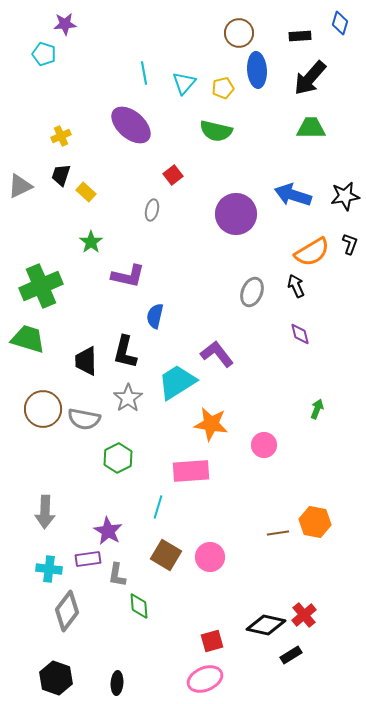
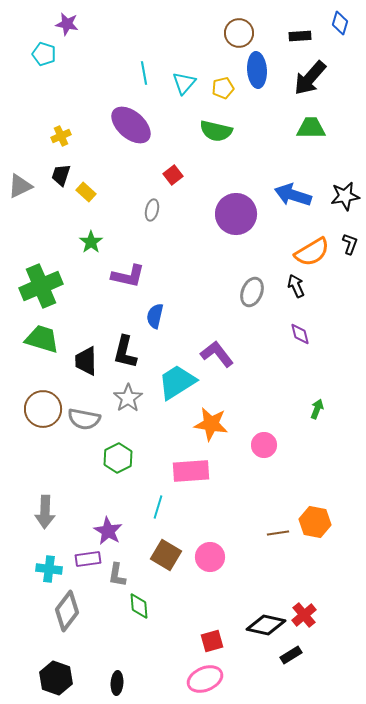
purple star at (65, 24): moved 2 px right; rotated 15 degrees clockwise
green trapezoid at (28, 339): moved 14 px right
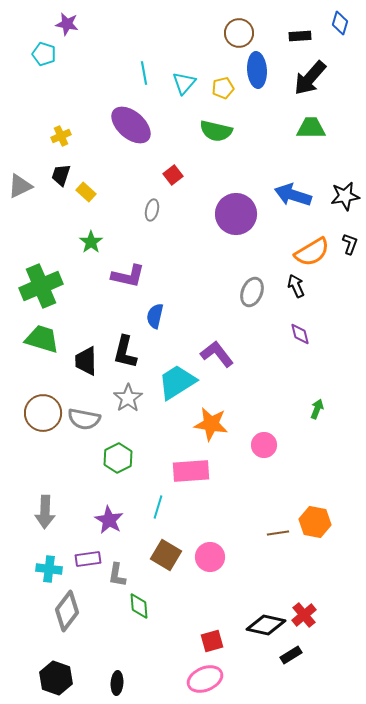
brown circle at (43, 409): moved 4 px down
purple star at (108, 531): moved 1 px right, 11 px up
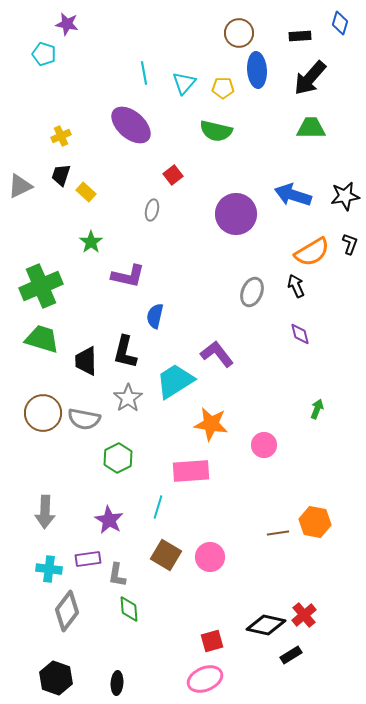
yellow pentagon at (223, 88): rotated 15 degrees clockwise
cyan trapezoid at (177, 382): moved 2 px left, 1 px up
green diamond at (139, 606): moved 10 px left, 3 px down
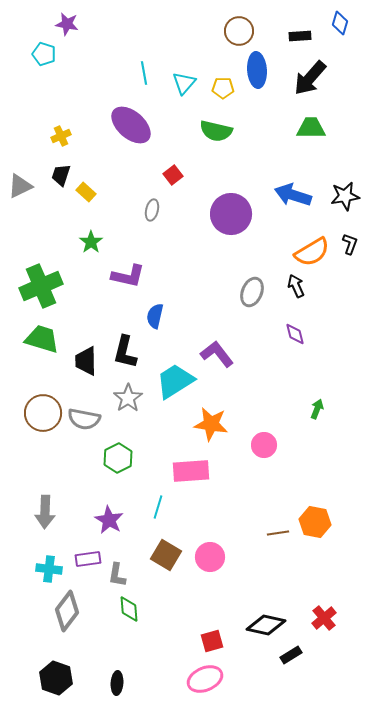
brown circle at (239, 33): moved 2 px up
purple circle at (236, 214): moved 5 px left
purple diamond at (300, 334): moved 5 px left
red cross at (304, 615): moved 20 px right, 3 px down
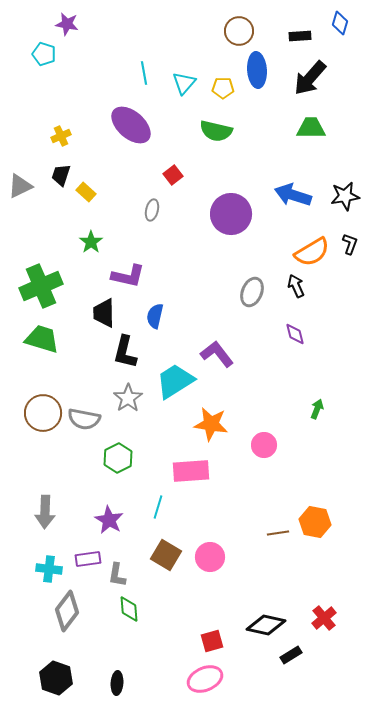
black trapezoid at (86, 361): moved 18 px right, 48 px up
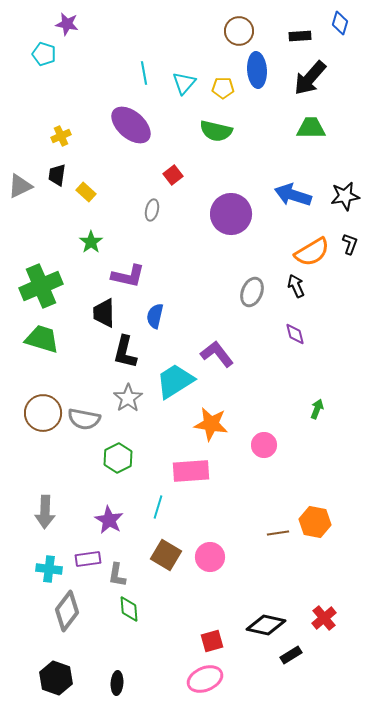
black trapezoid at (61, 175): moved 4 px left; rotated 10 degrees counterclockwise
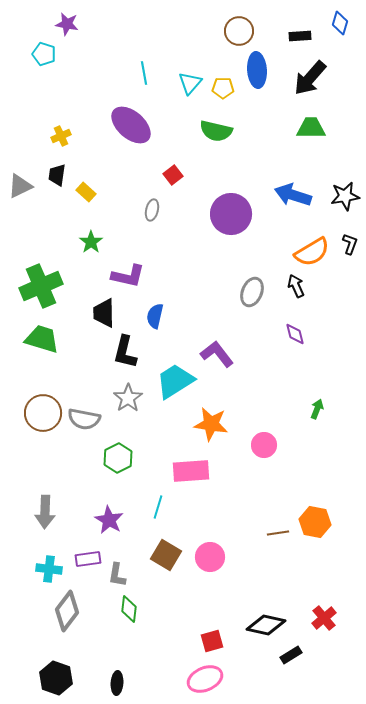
cyan triangle at (184, 83): moved 6 px right
green diamond at (129, 609): rotated 12 degrees clockwise
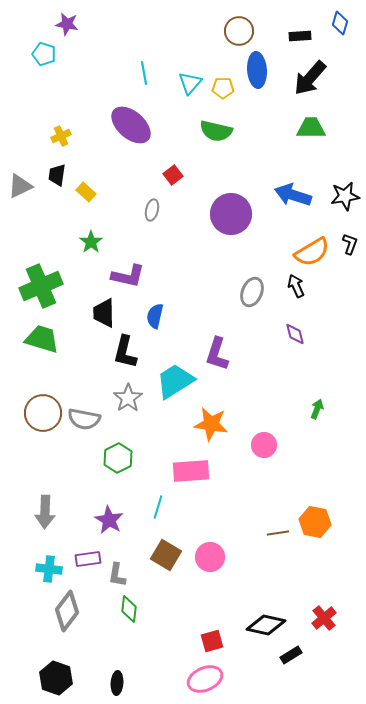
purple L-shape at (217, 354): rotated 124 degrees counterclockwise
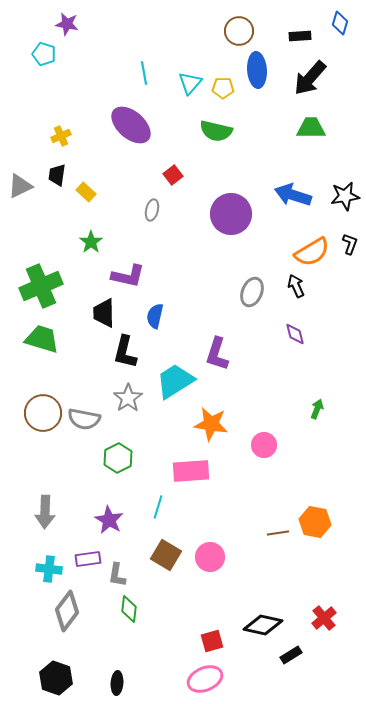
black diamond at (266, 625): moved 3 px left
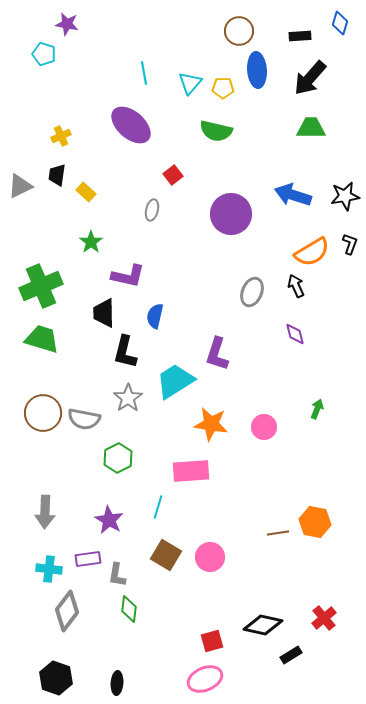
pink circle at (264, 445): moved 18 px up
